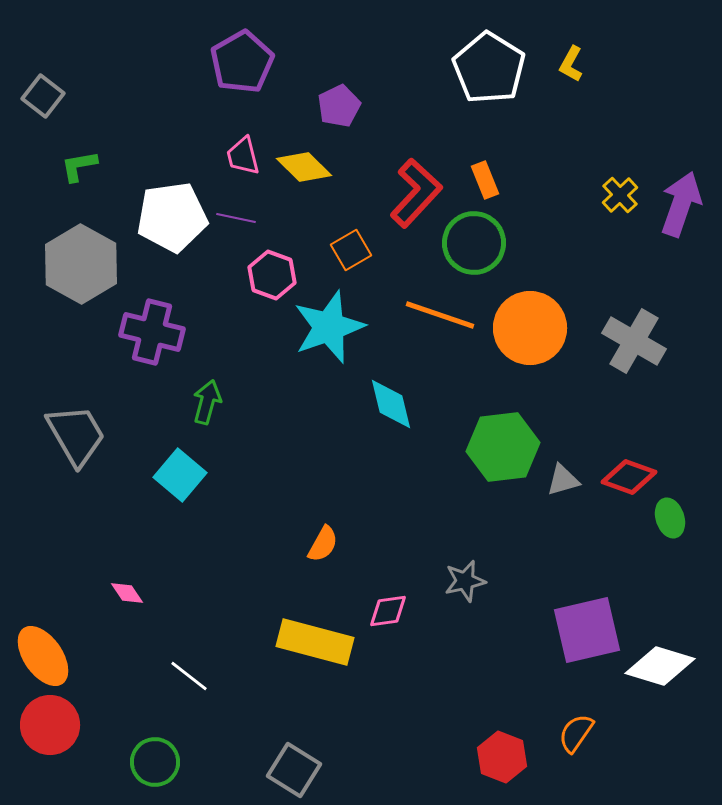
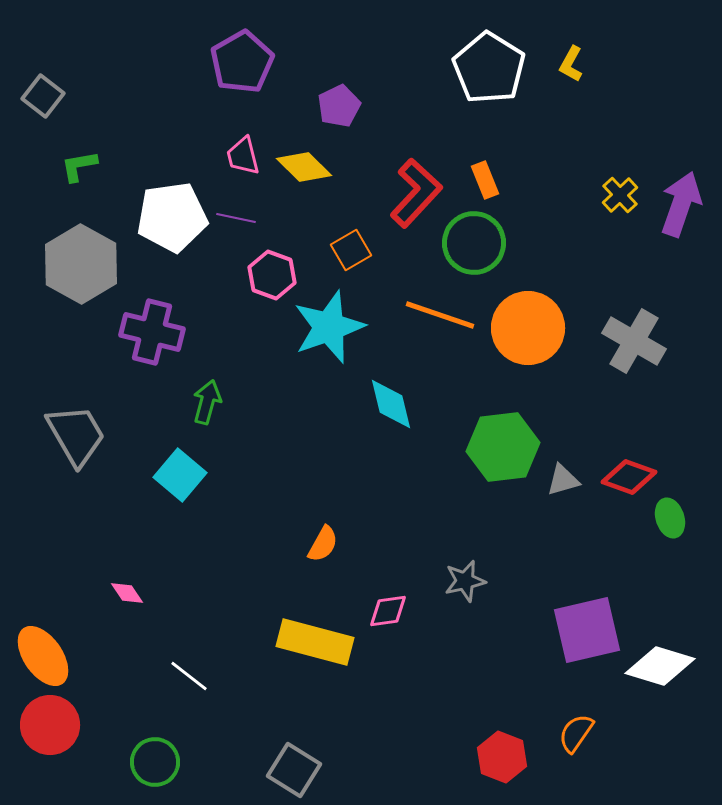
orange circle at (530, 328): moved 2 px left
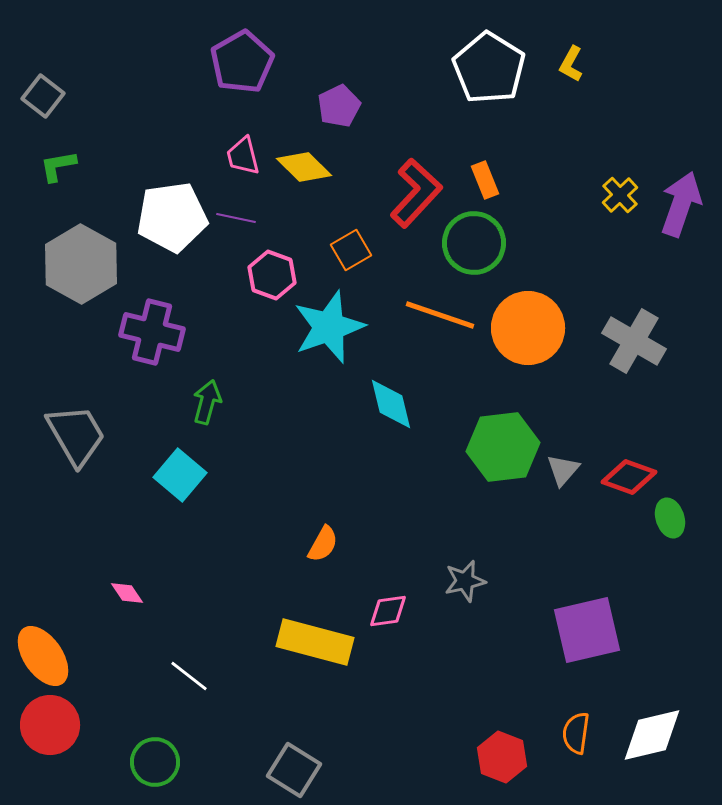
green L-shape at (79, 166): moved 21 px left
gray triangle at (563, 480): moved 10 px up; rotated 33 degrees counterclockwise
white diamond at (660, 666): moved 8 px left, 69 px down; rotated 30 degrees counterclockwise
orange semicircle at (576, 733): rotated 27 degrees counterclockwise
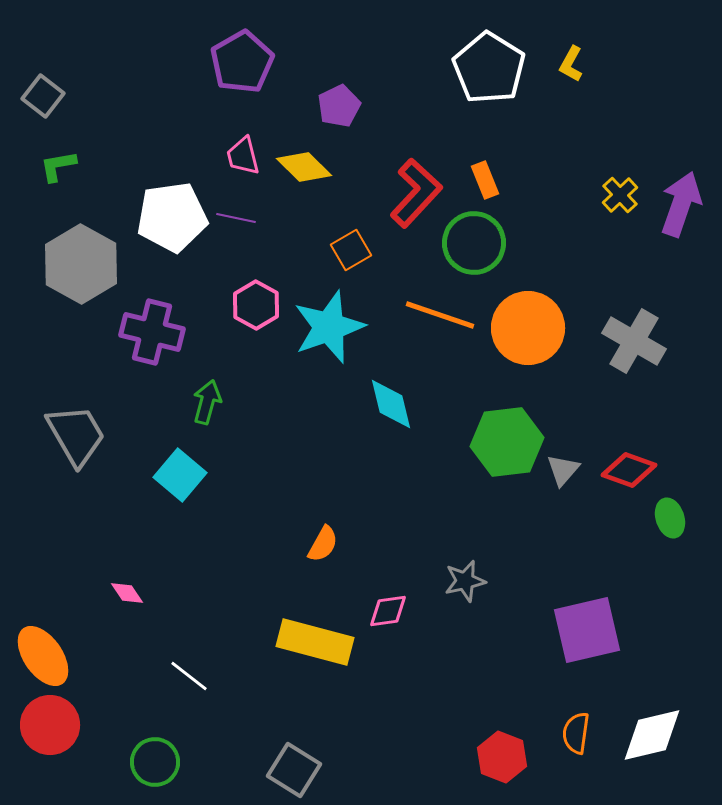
pink hexagon at (272, 275): moved 16 px left, 30 px down; rotated 9 degrees clockwise
green hexagon at (503, 447): moved 4 px right, 5 px up
red diamond at (629, 477): moved 7 px up
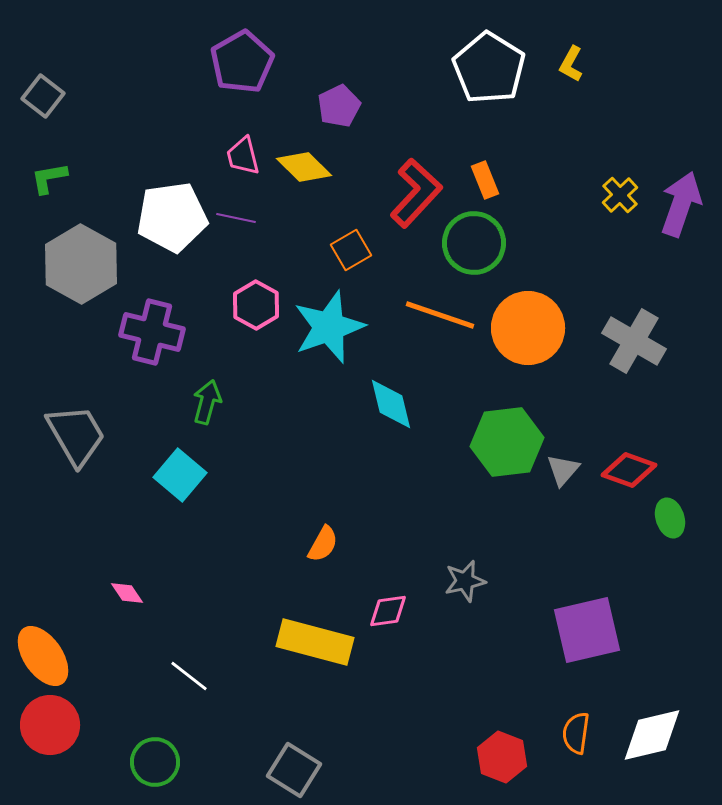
green L-shape at (58, 166): moved 9 px left, 12 px down
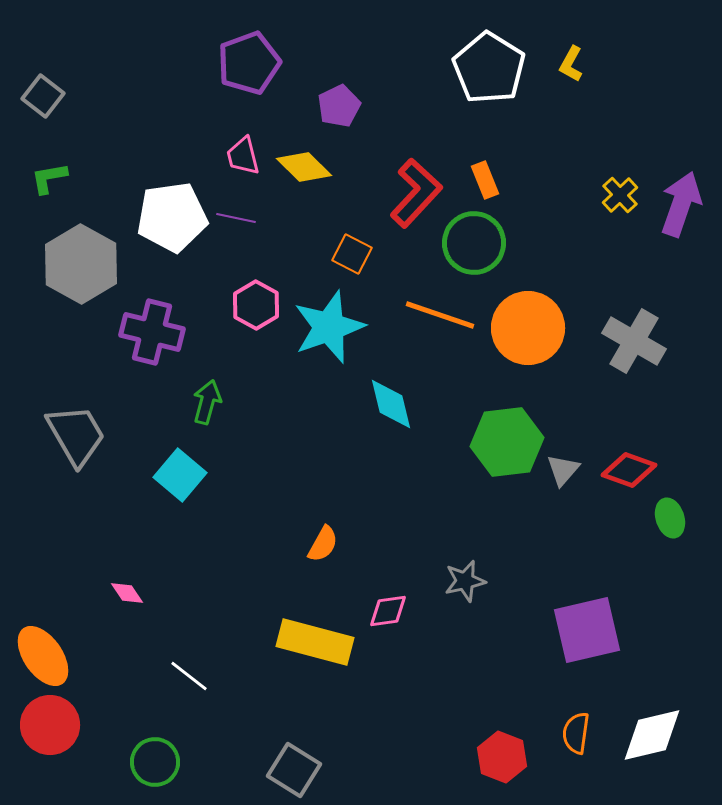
purple pentagon at (242, 62): moved 7 px right, 1 px down; rotated 10 degrees clockwise
orange square at (351, 250): moved 1 px right, 4 px down; rotated 33 degrees counterclockwise
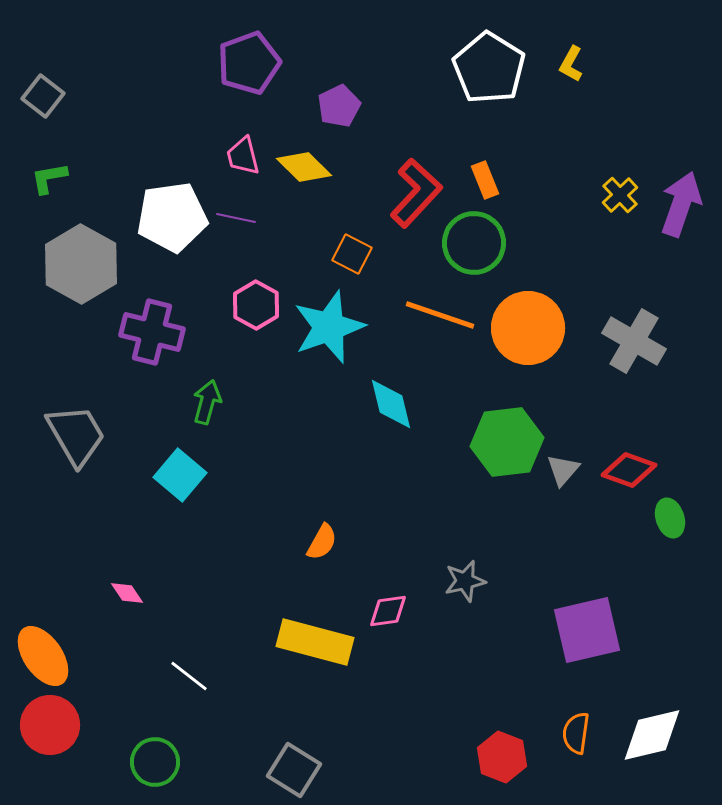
orange semicircle at (323, 544): moved 1 px left, 2 px up
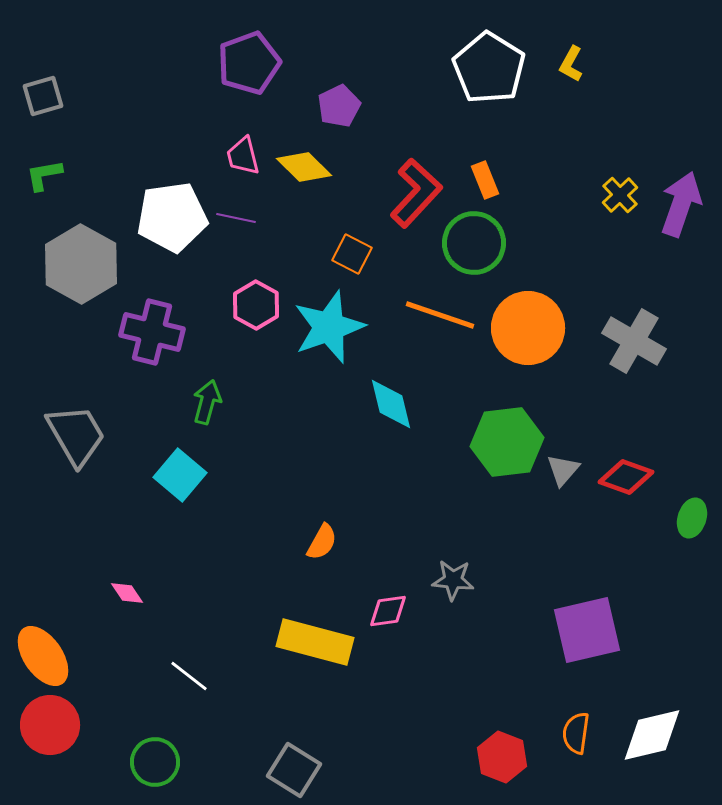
gray square at (43, 96): rotated 36 degrees clockwise
green L-shape at (49, 178): moved 5 px left, 3 px up
red diamond at (629, 470): moved 3 px left, 7 px down
green ellipse at (670, 518): moved 22 px right; rotated 36 degrees clockwise
gray star at (465, 581): moved 12 px left, 1 px up; rotated 18 degrees clockwise
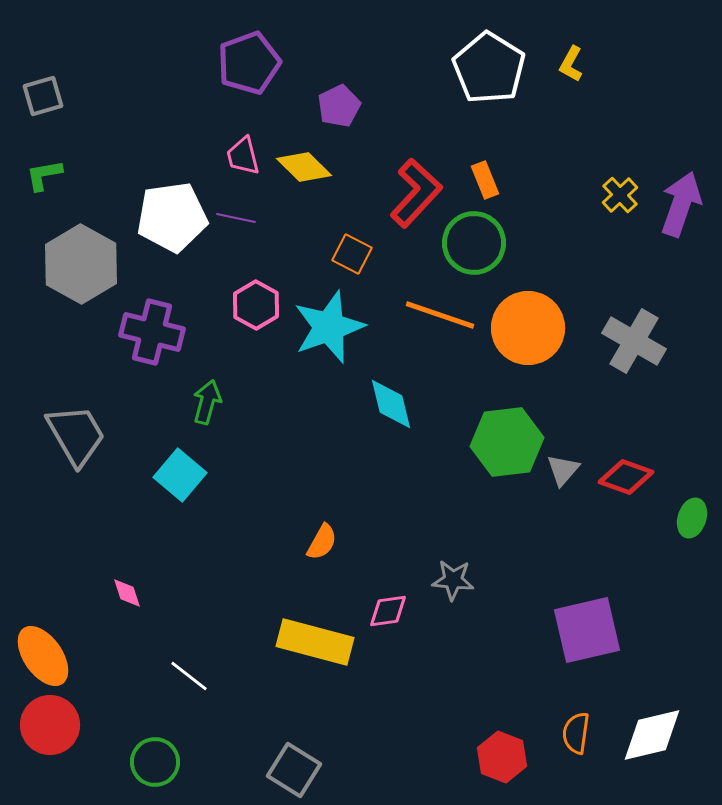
pink diamond at (127, 593): rotated 16 degrees clockwise
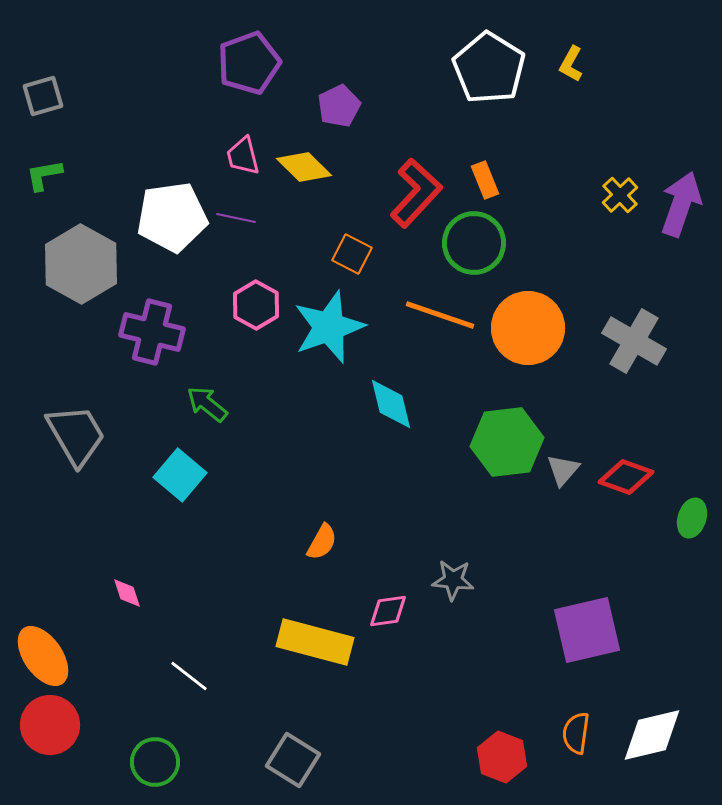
green arrow at (207, 402): moved 2 px down; rotated 66 degrees counterclockwise
gray square at (294, 770): moved 1 px left, 10 px up
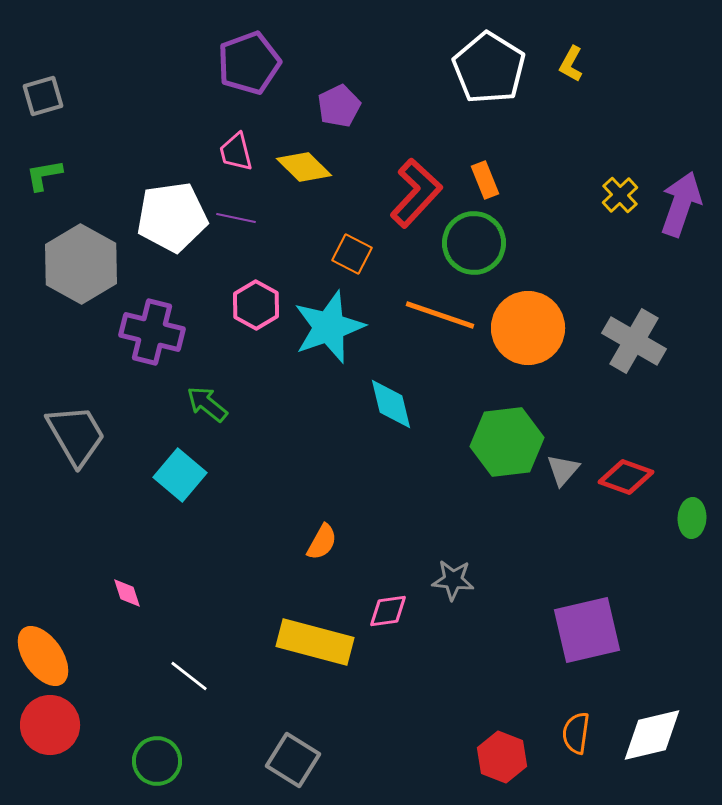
pink trapezoid at (243, 156): moved 7 px left, 4 px up
green ellipse at (692, 518): rotated 15 degrees counterclockwise
green circle at (155, 762): moved 2 px right, 1 px up
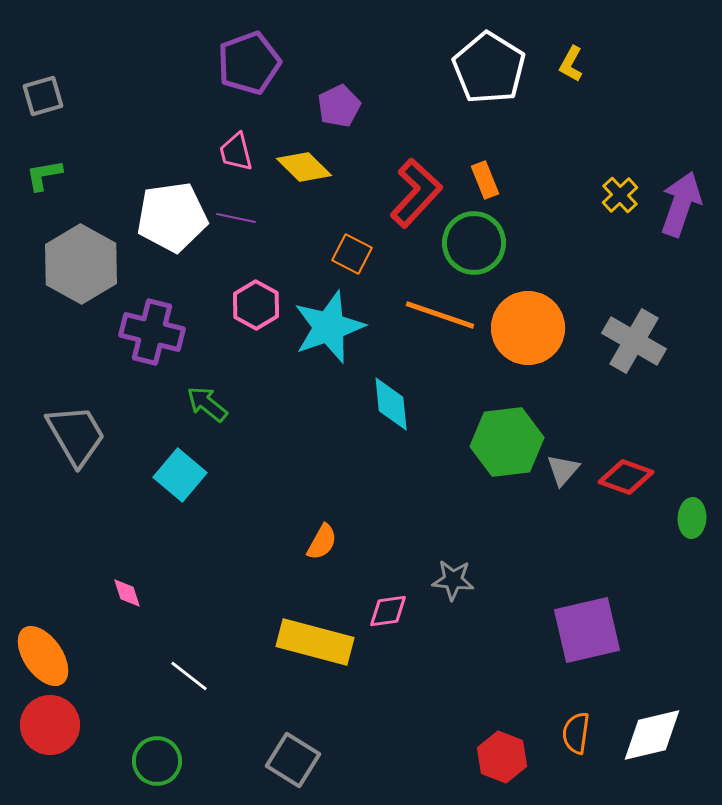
cyan diamond at (391, 404): rotated 8 degrees clockwise
